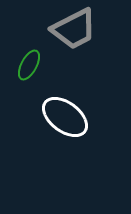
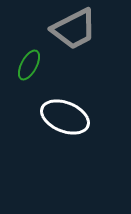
white ellipse: rotated 15 degrees counterclockwise
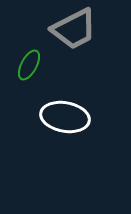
white ellipse: rotated 12 degrees counterclockwise
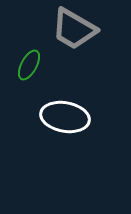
gray trapezoid: rotated 57 degrees clockwise
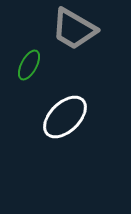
white ellipse: rotated 54 degrees counterclockwise
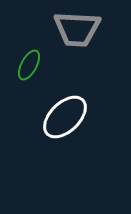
gray trapezoid: moved 3 px right; rotated 27 degrees counterclockwise
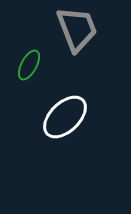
gray trapezoid: rotated 114 degrees counterclockwise
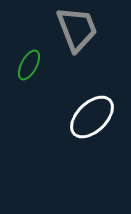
white ellipse: moved 27 px right
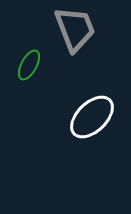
gray trapezoid: moved 2 px left
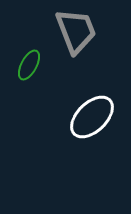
gray trapezoid: moved 1 px right, 2 px down
